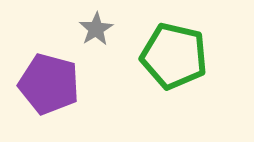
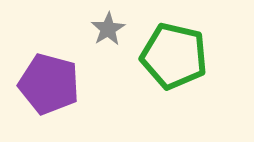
gray star: moved 12 px right
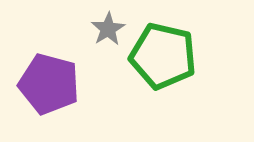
green pentagon: moved 11 px left
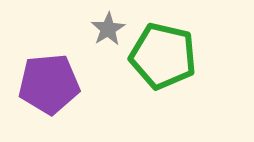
purple pentagon: rotated 20 degrees counterclockwise
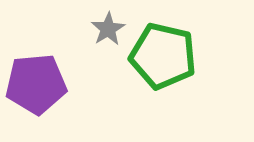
purple pentagon: moved 13 px left
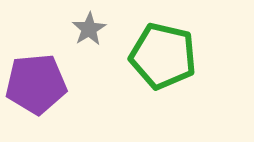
gray star: moved 19 px left
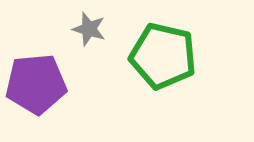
gray star: rotated 24 degrees counterclockwise
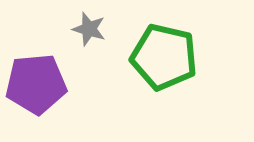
green pentagon: moved 1 px right, 1 px down
